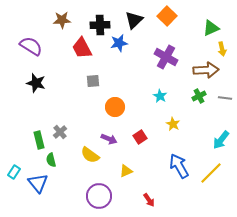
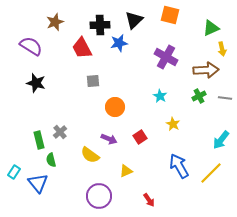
orange square: moved 3 px right, 1 px up; rotated 30 degrees counterclockwise
brown star: moved 7 px left, 2 px down; rotated 18 degrees counterclockwise
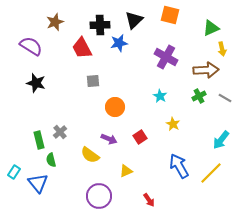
gray line: rotated 24 degrees clockwise
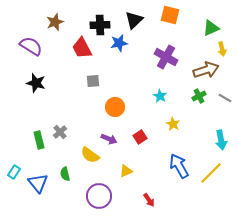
brown arrow: rotated 15 degrees counterclockwise
cyan arrow: rotated 48 degrees counterclockwise
green semicircle: moved 14 px right, 14 px down
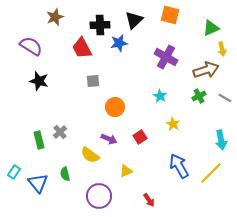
brown star: moved 5 px up
black star: moved 3 px right, 2 px up
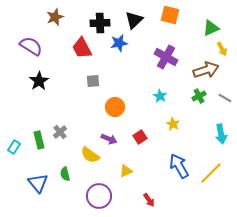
black cross: moved 2 px up
yellow arrow: rotated 16 degrees counterclockwise
black star: rotated 24 degrees clockwise
cyan arrow: moved 6 px up
cyan rectangle: moved 25 px up
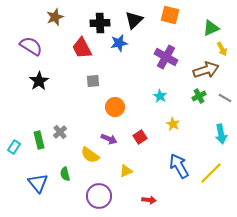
red arrow: rotated 48 degrees counterclockwise
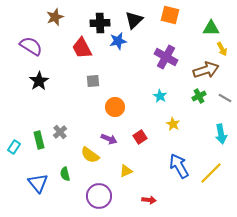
green triangle: rotated 24 degrees clockwise
blue star: moved 1 px left, 2 px up
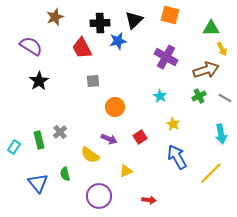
blue arrow: moved 2 px left, 9 px up
